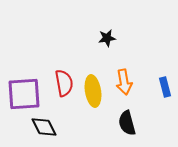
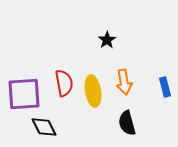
black star: moved 2 px down; rotated 24 degrees counterclockwise
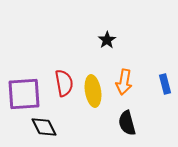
orange arrow: rotated 20 degrees clockwise
blue rectangle: moved 3 px up
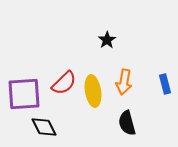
red semicircle: rotated 56 degrees clockwise
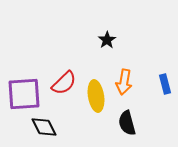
yellow ellipse: moved 3 px right, 5 px down
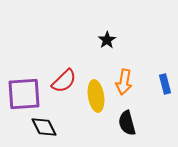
red semicircle: moved 2 px up
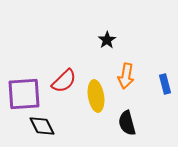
orange arrow: moved 2 px right, 6 px up
black diamond: moved 2 px left, 1 px up
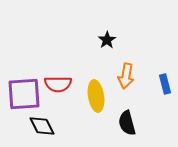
red semicircle: moved 6 px left, 3 px down; rotated 44 degrees clockwise
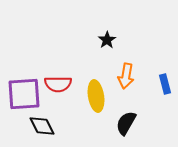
black semicircle: moved 1 px left; rotated 45 degrees clockwise
